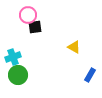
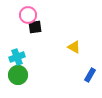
cyan cross: moved 4 px right
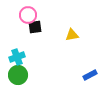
yellow triangle: moved 2 px left, 12 px up; rotated 40 degrees counterclockwise
blue rectangle: rotated 32 degrees clockwise
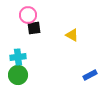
black square: moved 1 px left, 1 px down
yellow triangle: rotated 40 degrees clockwise
cyan cross: moved 1 px right; rotated 14 degrees clockwise
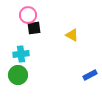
cyan cross: moved 3 px right, 3 px up
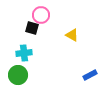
pink circle: moved 13 px right
black square: moved 2 px left; rotated 24 degrees clockwise
cyan cross: moved 3 px right, 1 px up
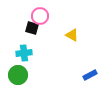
pink circle: moved 1 px left, 1 px down
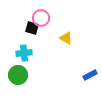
pink circle: moved 1 px right, 2 px down
yellow triangle: moved 6 px left, 3 px down
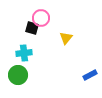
yellow triangle: rotated 40 degrees clockwise
